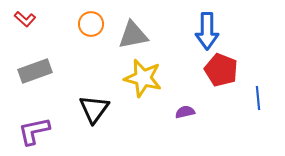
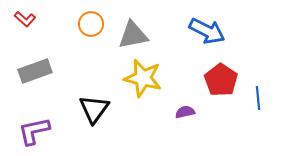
blue arrow: rotated 63 degrees counterclockwise
red pentagon: moved 10 px down; rotated 12 degrees clockwise
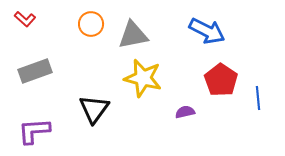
purple L-shape: rotated 8 degrees clockwise
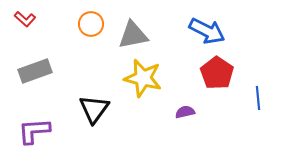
red pentagon: moved 4 px left, 7 px up
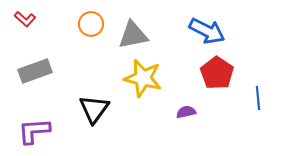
purple semicircle: moved 1 px right
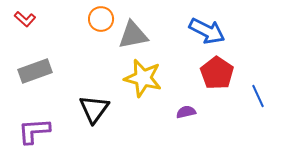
orange circle: moved 10 px right, 5 px up
blue line: moved 2 px up; rotated 20 degrees counterclockwise
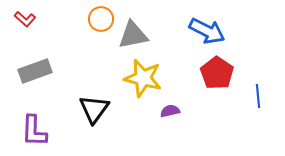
blue line: rotated 20 degrees clockwise
purple semicircle: moved 16 px left, 1 px up
purple L-shape: rotated 84 degrees counterclockwise
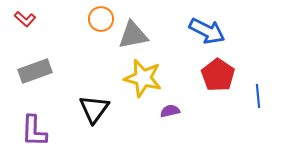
red pentagon: moved 1 px right, 2 px down
